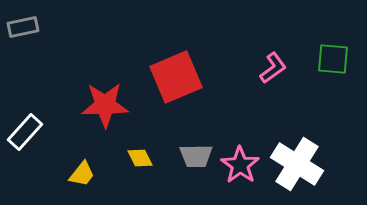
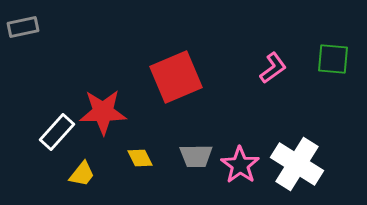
red star: moved 2 px left, 7 px down
white rectangle: moved 32 px right
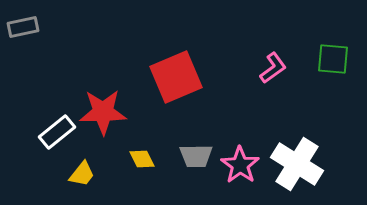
white rectangle: rotated 9 degrees clockwise
yellow diamond: moved 2 px right, 1 px down
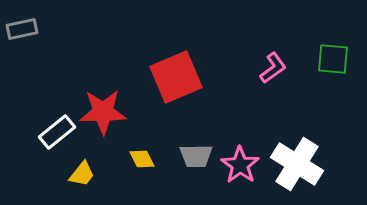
gray rectangle: moved 1 px left, 2 px down
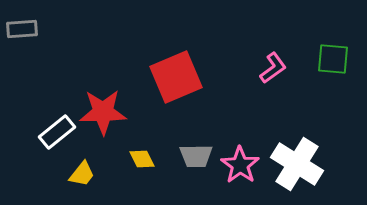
gray rectangle: rotated 8 degrees clockwise
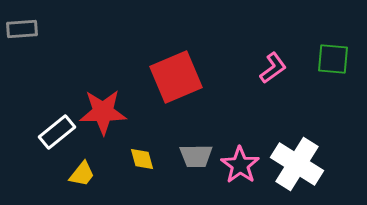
yellow diamond: rotated 12 degrees clockwise
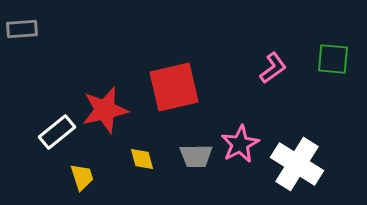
red square: moved 2 px left, 10 px down; rotated 10 degrees clockwise
red star: moved 2 px right, 2 px up; rotated 12 degrees counterclockwise
pink star: moved 21 px up; rotated 9 degrees clockwise
yellow trapezoid: moved 3 px down; rotated 56 degrees counterclockwise
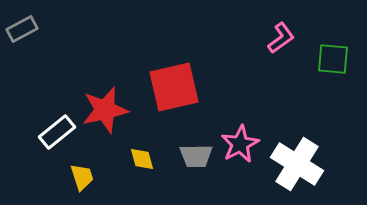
gray rectangle: rotated 24 degrees counterclockwise
pink L-shape: moved 8 px right, 30 px up
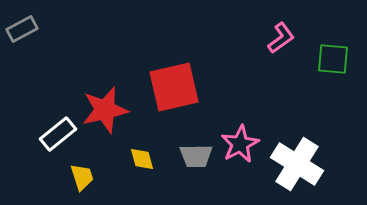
white rectangle: moved 1 px right, 2 px down
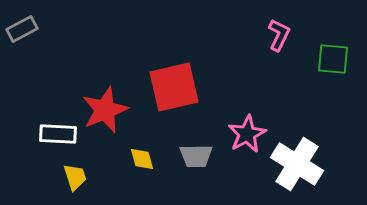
pink L-shape: moved 2 px left, 3 px up; rotated 28 degrees counterclockwise
red star: rotated 9 degrees counterclockwise
white rectangle: rotated 42 degrees clockwise
pink star: moved 7 px right, 10 px up
yellow trapezoid: moved 7 px left
